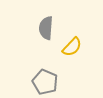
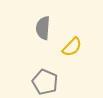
gray semicircle: moved 3 px left
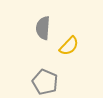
yellow semicircle: moved 3 px left, 1 px up
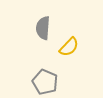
yellow semicircle: moved 1 px down
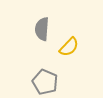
gray semicircle: moved 1 px left, 1 px down
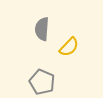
gray pentagon: moved 3 px left
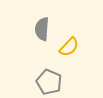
gray pentagon: moved 7 px right
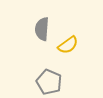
yellow semicircle: moved 1 px left, 2 px up; rotated 10 degrees clockwise
